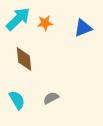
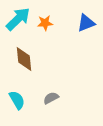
blue triangle: moved 3 px right, 5 px up
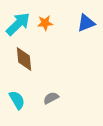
cyan arrow: moved 5 px down
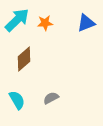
cyan arrow: moved 1 px left, 4 px up
brown diamond: rotated 55 degrees clockwise
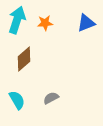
cyan arrow: rotated 28 degrees counterclockwise
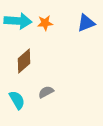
cyan arrow: moved 1 px right, 1 px down; rotated 76 degrees clockwise
brown diamond: moved 2 px down
gray semicircle: moved 5 px left, 6 px up
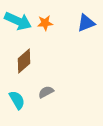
cyan arrow: rotated 20 degrees clockwise
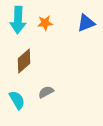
cyan arrow: moved 1 px up; rotated 68 degrees clockwise
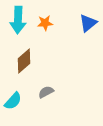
blue triangle: moved 2 px right; rotated 18 degrees counterclockwise
cyan semicircle: moved 4 px left, 1 px down; rotated 72 degrees clockwise
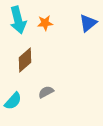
cyan arrow: rotated 16 degrees counterclockwise
brown diamond: moved 1 px right, 1 px up
